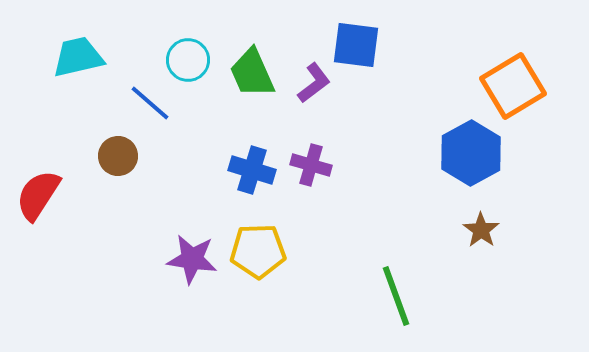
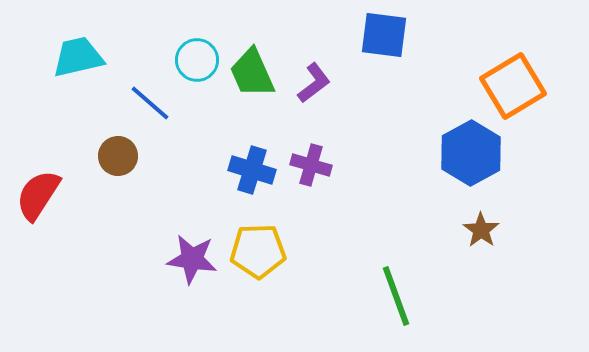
blue square: moved 28 px right, 10 px up
cyan circle: moved 9 px right
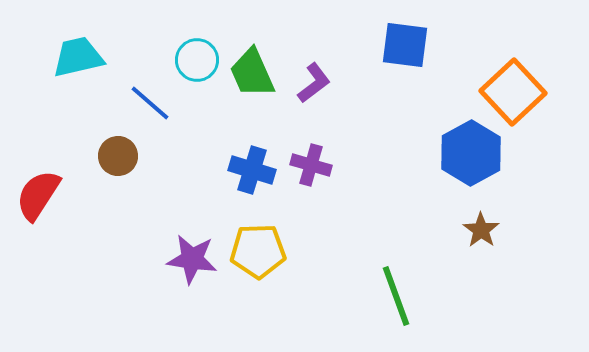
blue square: moved 21 px right, 10 px down
orange square: moved 6 px down; rotated 12 degrees counterclockwise
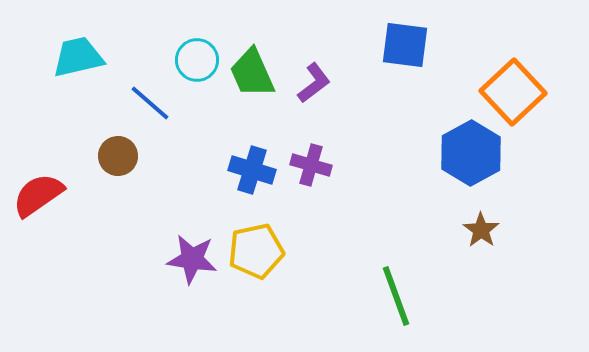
red semicircle: rotated 22 degrees clockwise
yellow pentagon: moved 2 px left; rotated 10 degrees counterclockwise
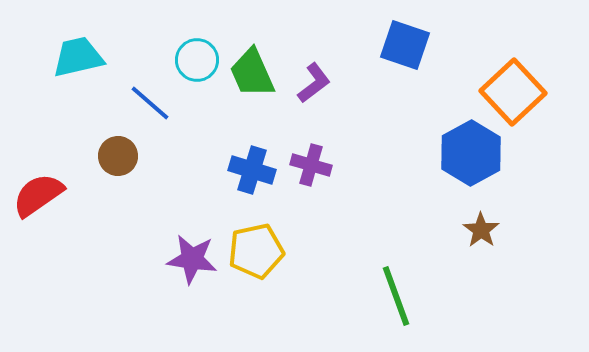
blue square: rotated 12 degrees clockwise
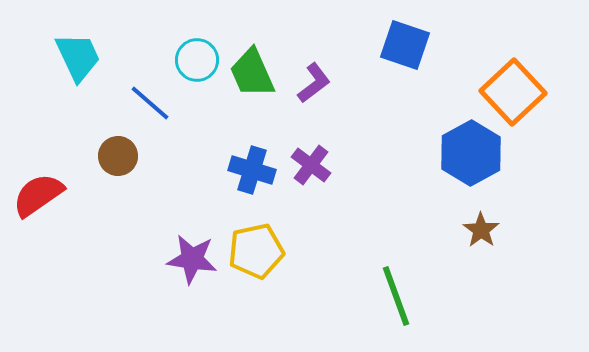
cyan trapezoid: rotated 78 degrees clockwise
purple cross: rotated 21 degrees clockwise
